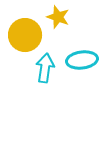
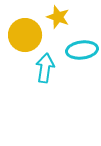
cyan ellipse: moved 10 px up
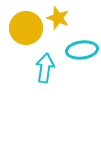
yellow star: moved 1 px down
yellow circle: moved 1 px right, 7 px up
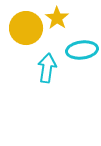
yellow star: moved 1 px left; rotated 15 degrees clockwise
cyan arrow: moved 2 px right
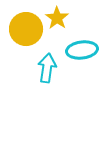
yellow circle: moved 1 px down
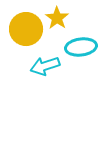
cyan ellipse: moved 1 px left, 3 px up
cyan arrow: moved 2 px left, 2 px up; rotated 116 degrees counterclockwise
